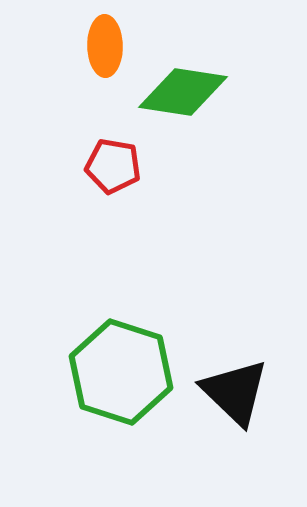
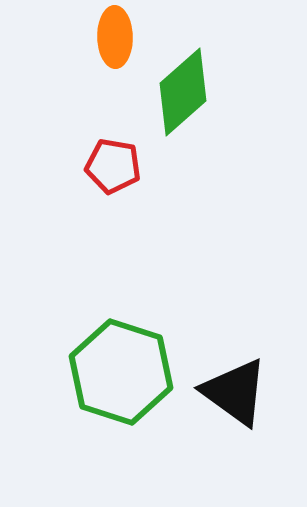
orange ellipse: moved 10 px right, 9 px up
green diamond: rotated 50 degrees counterclockwise
black triangle: rotated 8 degrees counterclockwise
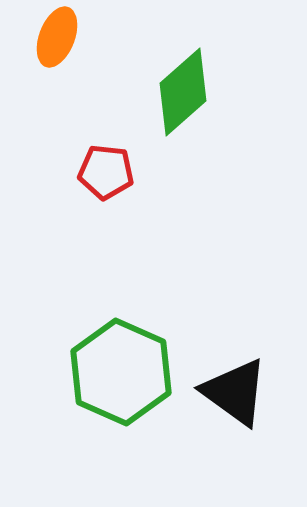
orange ellipse: moved 58 px left; rotated 22 degrees clockwise
red pentagon: moved 7 px left, 6 px down; rotated 4 degrees counterclockwise
green hexagon: rotated 6 degrees clockwise
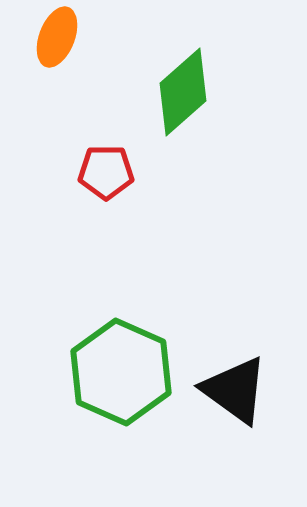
red pentagon: rotated 6 degrees counterclockwise
black triangle: moved 2 px up
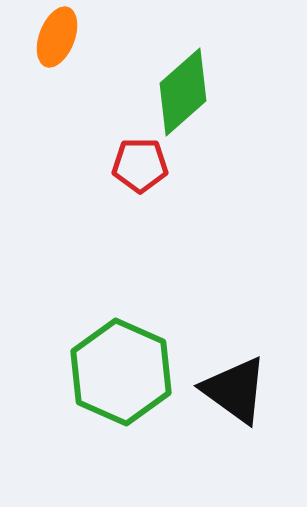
red pentagon: moved 34 px right, 7 px up
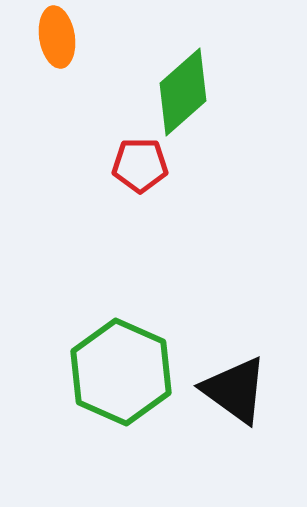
orange ellipse: rotated 30 degrees counterclockwise
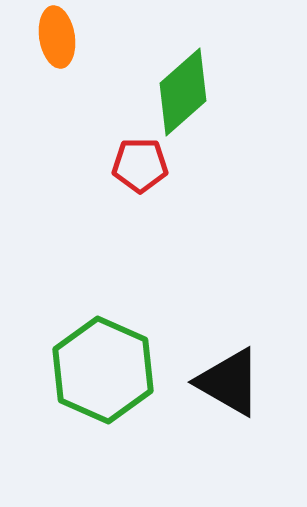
green hexagon: moved 18 px left, 2 px up
black triangle: moved 6 px left, 8 px up; rotated 6 degrees counterclockwise
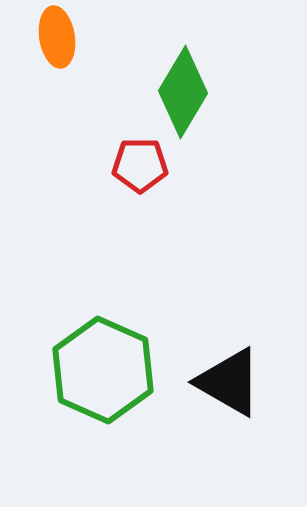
green diamond: rotated 18 degrees counterclockwise
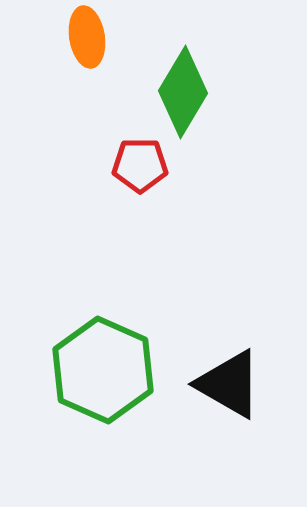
orange ellipse: moved 30 px right
black triangle: moved 2 px down
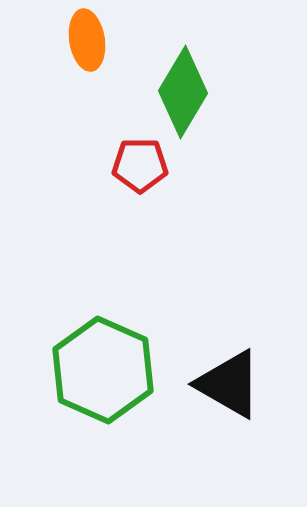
orange ellipse: moved 3 px down
